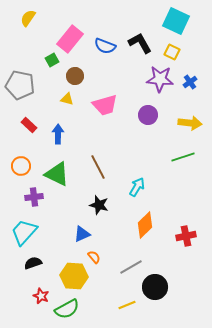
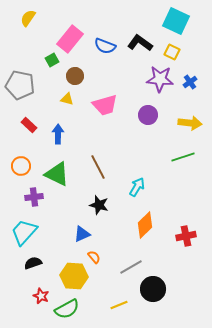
black L-shape: rotated 25 degrees counterclockwise
black circle: moved 2 px left, 2 px down
yellow line: moved 8 px left
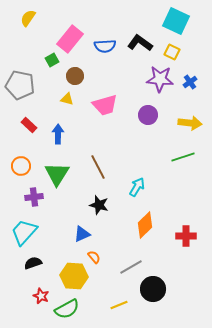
blue semicircle: rotated 25 degrees counterclockwise
green triangle: rotated 36 degrees clockwise
red cross: rotated 12 degrees clockwise
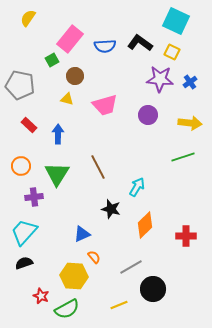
black star: moved 12 px right, 4 px down
black semicircle: moved 9 px left
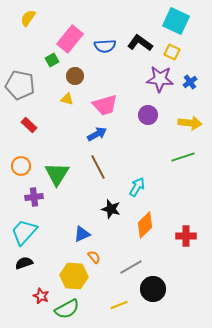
blue arrow: moved 39 px right; rotated 60 degrees clockwise
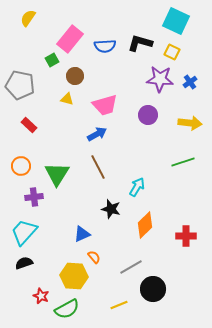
black L-shape: rotated 20 degrees counterclockwise
green line: moved 5 px down
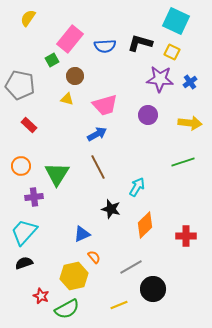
yellow hexagon: rotated 16 degrees counterclockwise
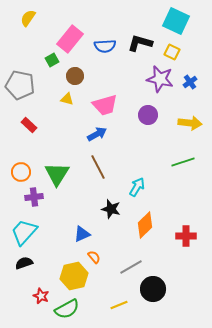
purple star: rotated 8 degrees clockwise
orange circle: moved 6 px down
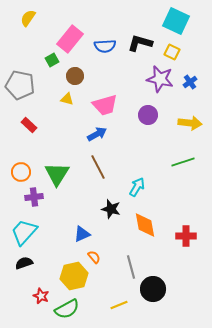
orange diamond: rotated 56 degrees counterclockwise
gray line: rotated 75 degrees counterclockwise
